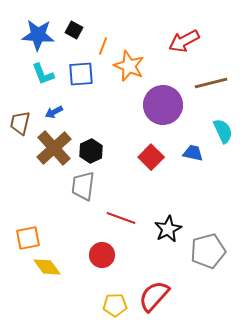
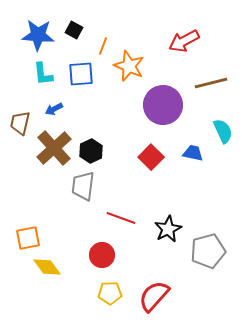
cyan L-shape: rotated 15 degrees clockwise
blue arrow: moved 3 px up
yellow pentagon: moved 5 px left, 12 px up
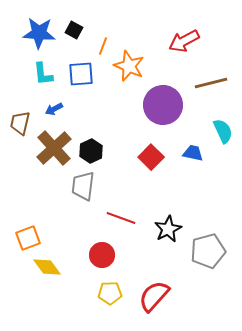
blue star: moved 1 px right, 2 px up
orange square: rotated 10 degrees counterclockwise
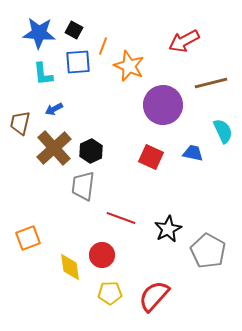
blue square: moved 3 px left, 12 px up
red square: rotated 20 degrees counterclockwise
gray pentagon: rotated 28 degrees counterclockwise
yellow diamond: moved 23 px right; rotated 28 degrees clockwise
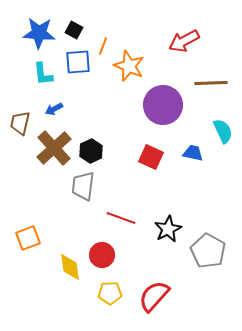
brown line: rotated 12 degrees clockwise
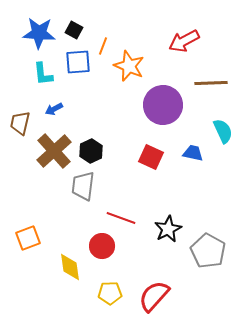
brown cross: moved 3 px down
red circle: moved 9 px up
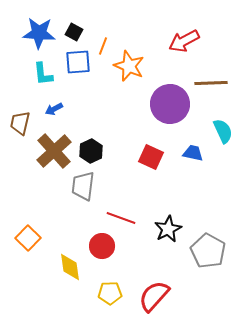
black square: moved 2 px down
purple circle: moved 7 px right, 1 px up
orange square: rotated 25 degrees counterclockwise
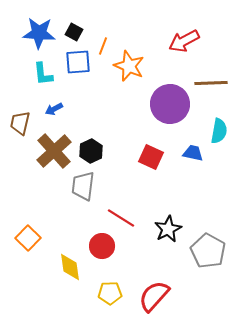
cyan semicircle: moved 4 px left; rotated 35 degrees clockwise
red line: rotated 12 degrees clockwise
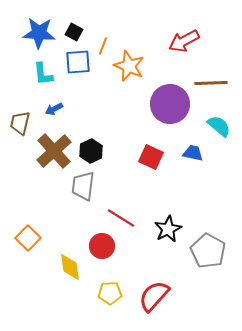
cyan semicircle: moved 5 px up; rotated 60 degrees counterclockwise
